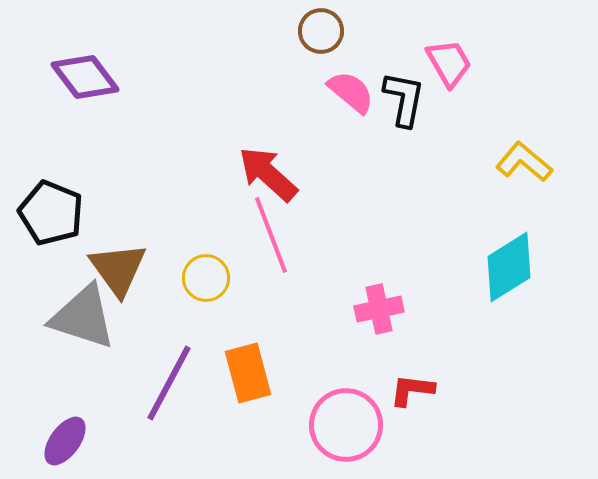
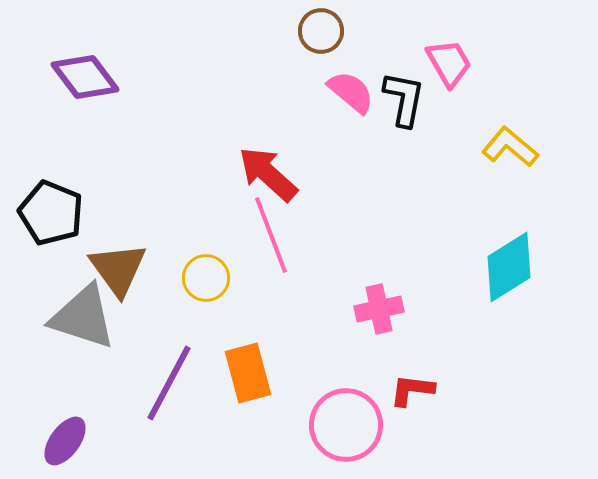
yellow L-shape: moved 14 px left, 15 px up
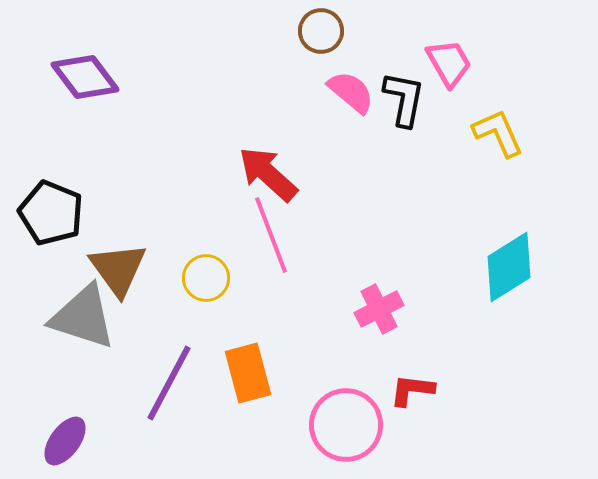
yellow L-shape: moved 12 px left, 14 px up; rotated 26 degrees clockwise
pink cross: rotated 15 degrees counterclockwise
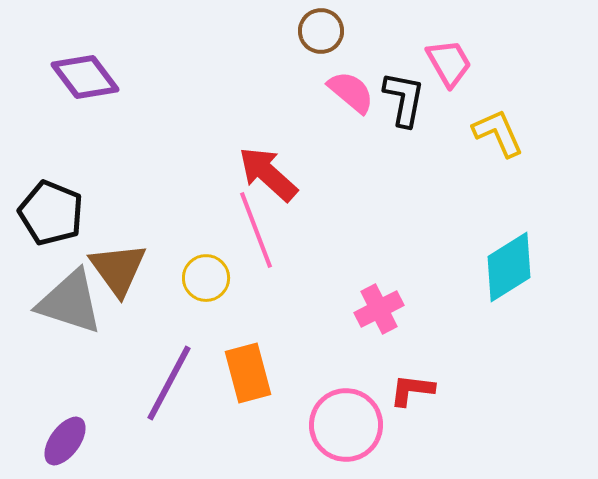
pink line: moved 15 px left, 5 px up
gray triangle: moved 13 px left, 15 px up
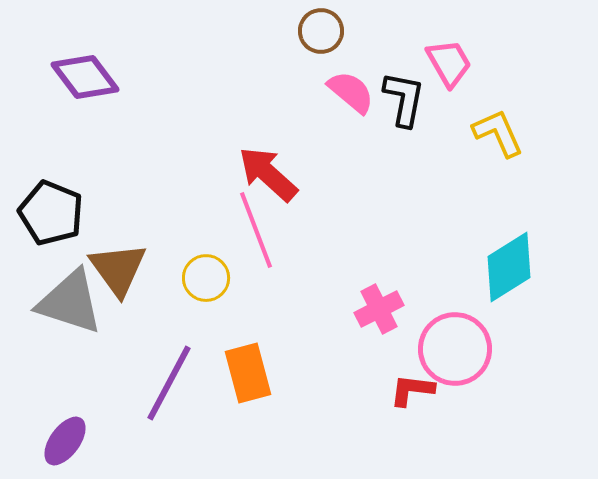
pink circle: moved 109 px right, 76 px up
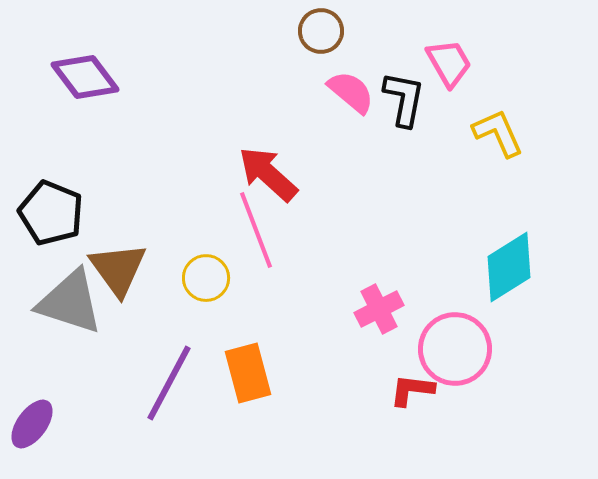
purple ellipse: moved 33 px left, 17 px up
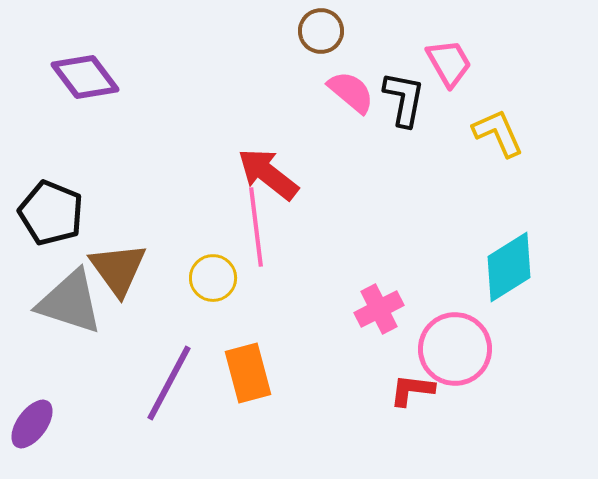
red arrow: rotated 4 degrees counterclockwise
pink line: moved 3 px up; rotated 14 degrees clockwise
yellow circle: moved 7 px right
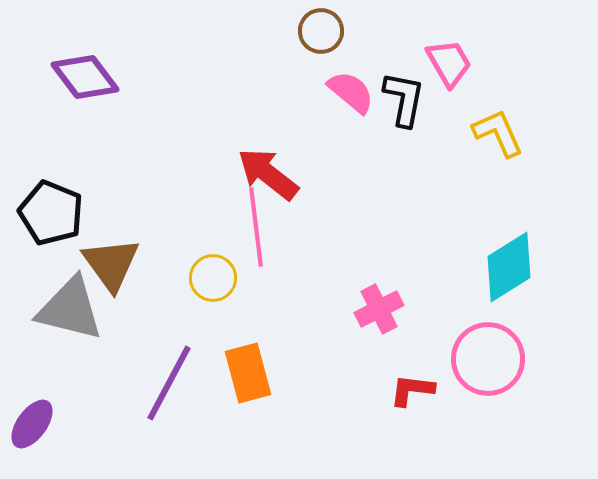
brown triangle: moved 7 px left, 5 px up
gray triangle: moved 7 px down; rotated 4 degrees counterclockwise
pink circle: moved 33 px right, 10 px down
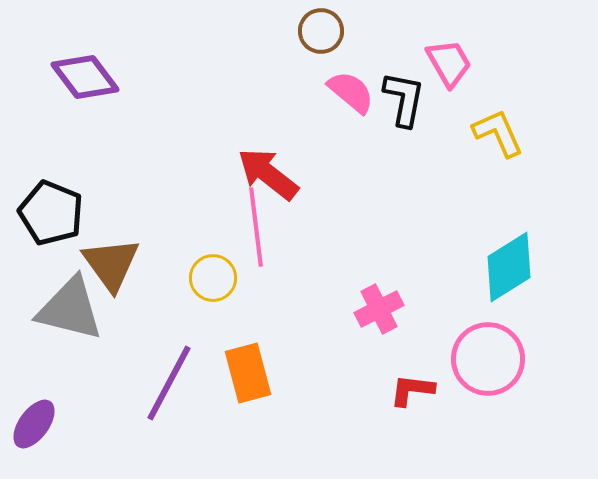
purple ellipse: moved 2 px right
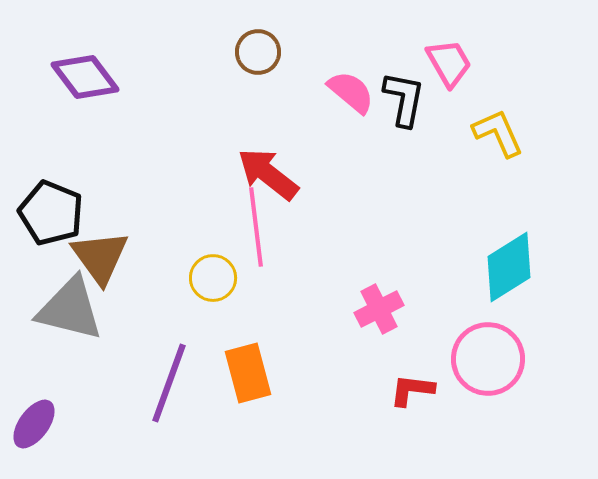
brown circle: moved 63 px left, 21 px down
brown triangle: moved 11 px left, 7 px up
purple line: rotated 8 degrees counterclockwise
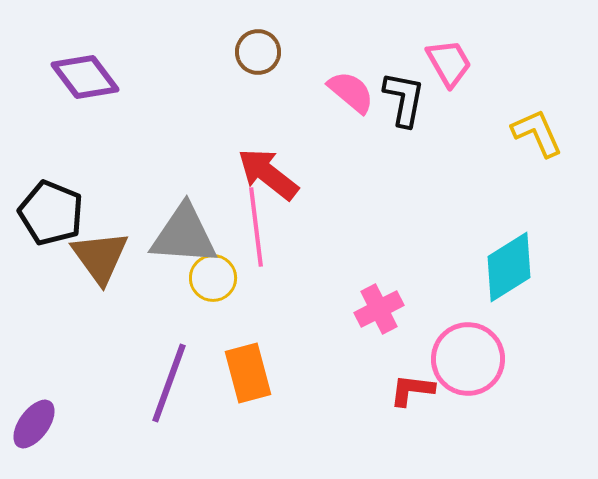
yellow L-shape: moved 39 px right
gray triangle: moved 114 px right, 74 px up; rotated 10 degrees counterclockwise
pink circle: moved 20 px left
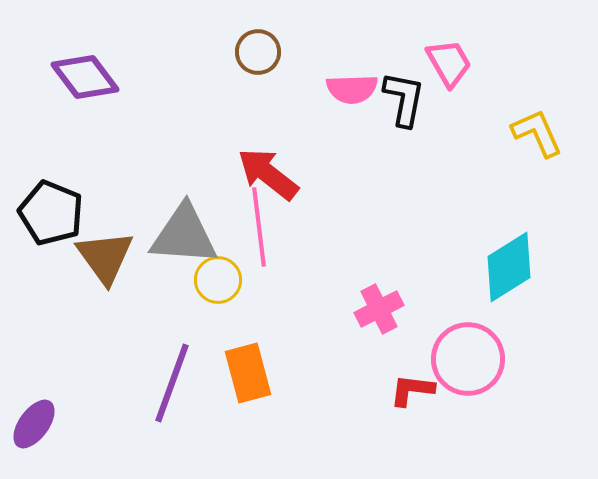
pink semicircle: moved 1 px right, 3 px up; rotated 138 degrees clockwise
pink line: moved 3 px right
brown triangle: moved 5 px right
yellow circle: moved 5 px right, 2 px down
purple line: moved 3 px right
